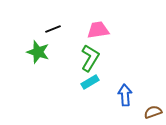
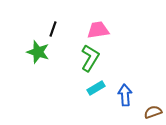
black line: rotated 49 degrees counterclockwise
cyan rectangle: moved 6 px right, 6 px down
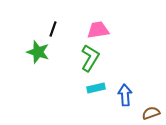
cyan rectangle: rotated 18 degrees clockwise
brown semicircle: moved 2 px left, 1 px down
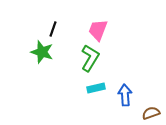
pink trapezoid: rotated 60 degrees counterclockwise
green star: moved 4 px right
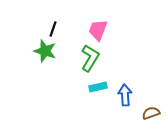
green star: moved 3 px right, 1 px up
cyan rectangle: moved 2 px right, 1 px up
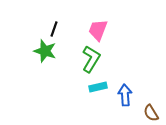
black line: moved 1 px right
green L-shape: moved 1 px right, 1 px down
brown semicircle: rotated 102 degrees counterclockwise
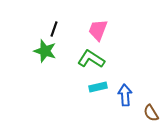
green L-shape: rotated 88 degrees counterclockwise
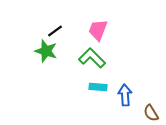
black line: moved 1 px right, 2 px down; rotated 35 degrees clockwise
green star: moved 1 px right
green L-shape: moved 1 px right, 1 px up; rotated 12 degrees clockwise
cyan rectangle: rotated 18 degrees clockwise
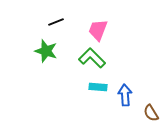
black line: moved 1 px right, 9 px up; rotated 14 degrees clockwise
